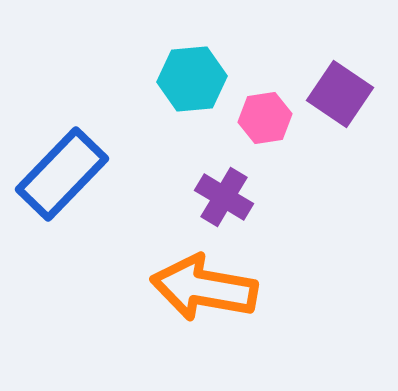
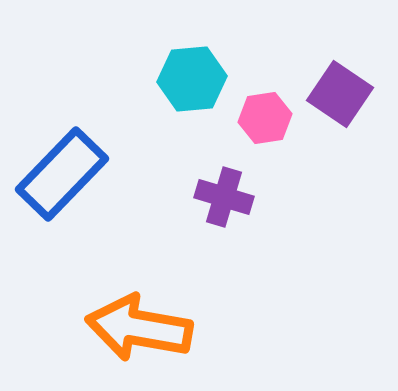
purple cross: rotated 14 degrees counterclockwise
orange arrow: moved 65 px left, 40 px down
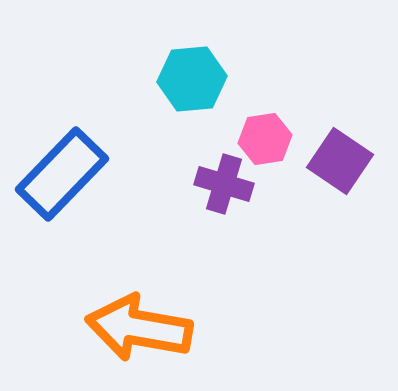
purple square: moved 67 px down
pink hexagon: moved 21 px down
purple cross: moved 13 px up
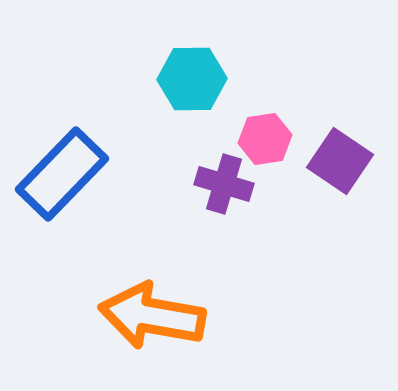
cyan hexagon: rotated 4 degrees clockwise
orange arrow: moved 13 px right, 12 px up
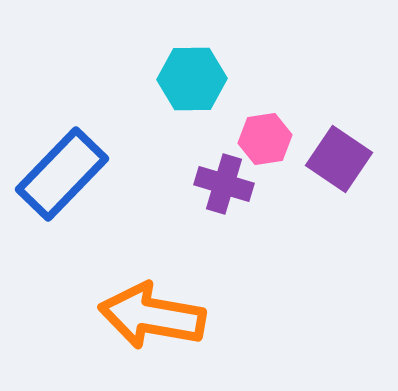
purple square: moved 1 px left, 2 px up
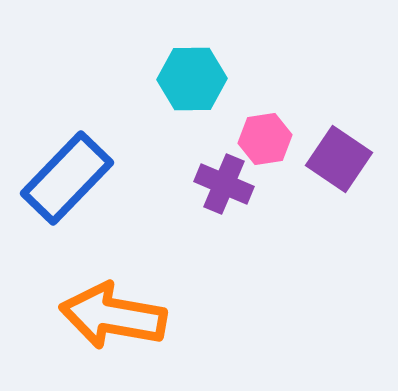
blue rectangle: moved 5 px right, 4 px down
purple cross: rotated 6 degrees clockwise
orange arrow: moved 39 px left
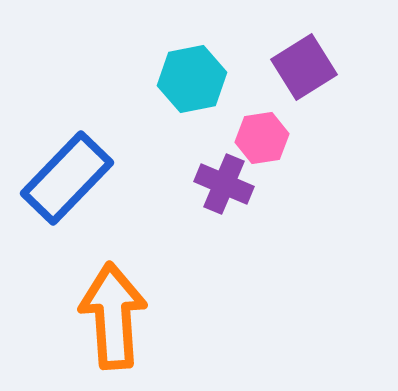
cyan hexagon: rotated 10 degrees counterclockwise
pink hexagon: moved 3 px left, 1 px up
purple square: moved 35 px left, 92 px up; rotated 24 degrees clockwise
orange arrow: rotated 76 degrees clockwise
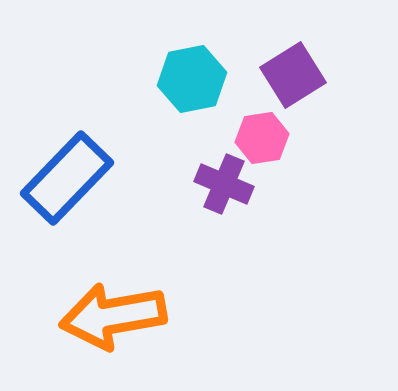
purple square: moved 11 px left, 8 px down
orange arrow: rotated 96 degrees counterclockwise
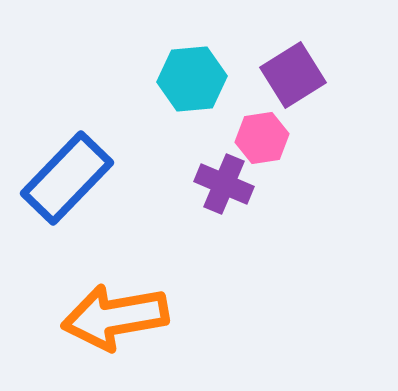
cyan hexagon: rotated 6 degrees clockwise
orange arrow: moved 2 px right, 1 px down
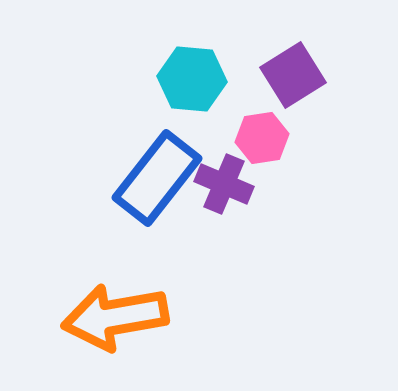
cyan hexagon: rotated 10 degrees clockwise
blue rectangle: moved 90 px right; rotated 6 degrees counterclockwise
